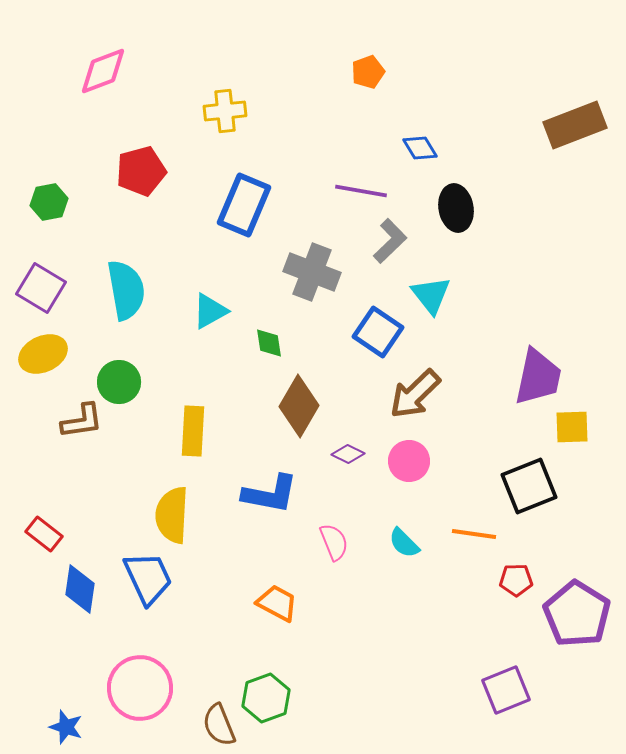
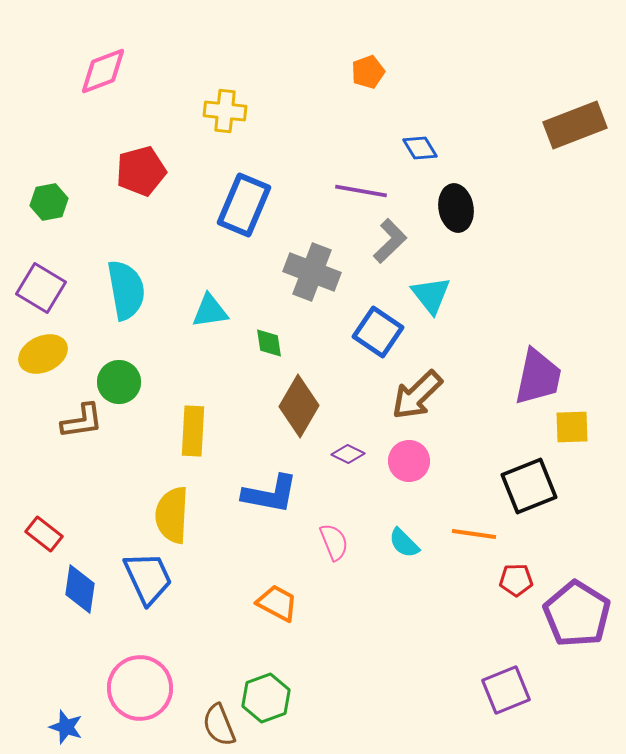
yellow cross at (225, 111): rotated 12 degrees clockwise
cyan triangle at (210, 311): rotated 21 degrees clockwise
brown arrow at (415, 394): moved 2 px right, 1 px down
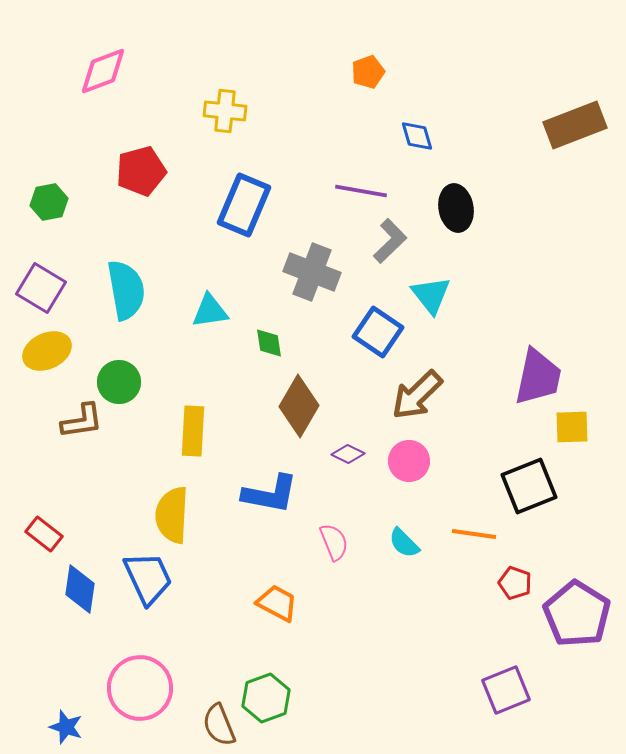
blue diamond at (420, 148): moved 3 px left, 12 px up; rotated 15 degrees clockwise
yellow ellipse at (43, 354): moved 4 px right, 3 px up
red pentagon at (516, 580): moved 1 px left, 3 px down; rotated 20 degrees clockwise
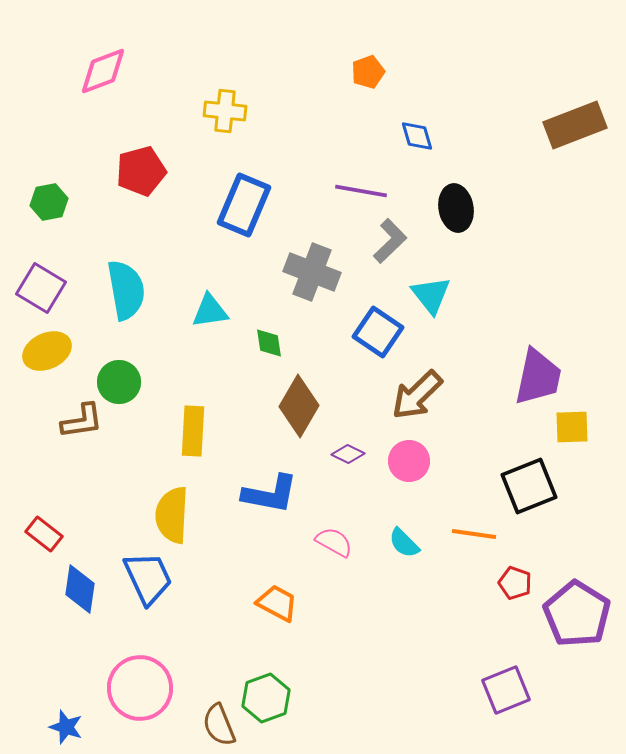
pink semicircle at (334, 542): rotated 39 degrees counterclockwise
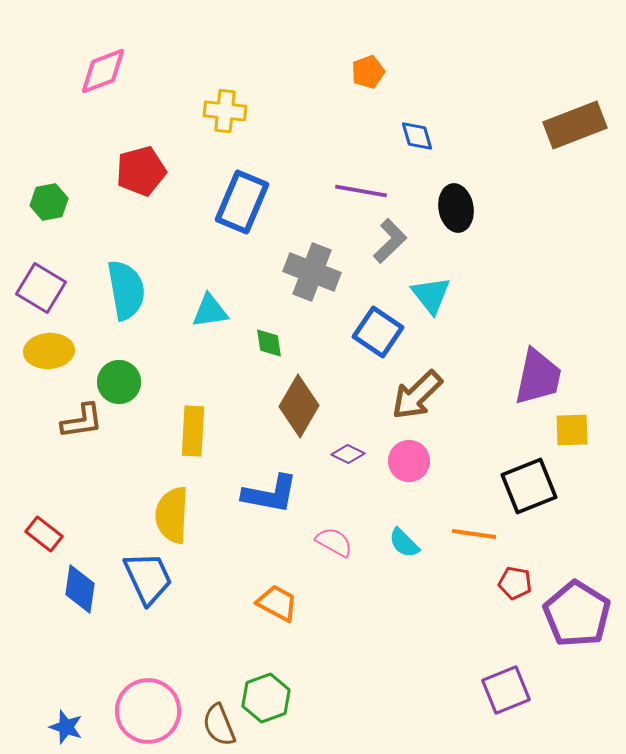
blue rectangle at (244, 205): moved 2 px left, 3 px up
yellow ellipse at (47, 351): moved 2 px right; rotated 21 degrees clockwise
yellow square at (572, 427): moved 3 px down
red pentagon at (515, 583): rotated 8 degrees counterclockwise
pink circle at (140, 688): moved 8 px right, 23 px down
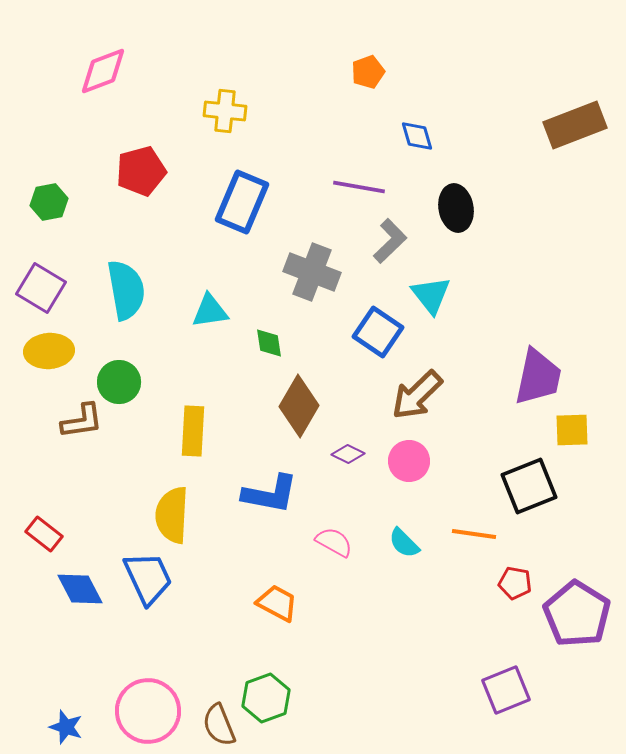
purple line at (361, 191): moved 2 px left, 4 px up
blue diamond at (80, 589): rotated 36 degrees counterclockwise
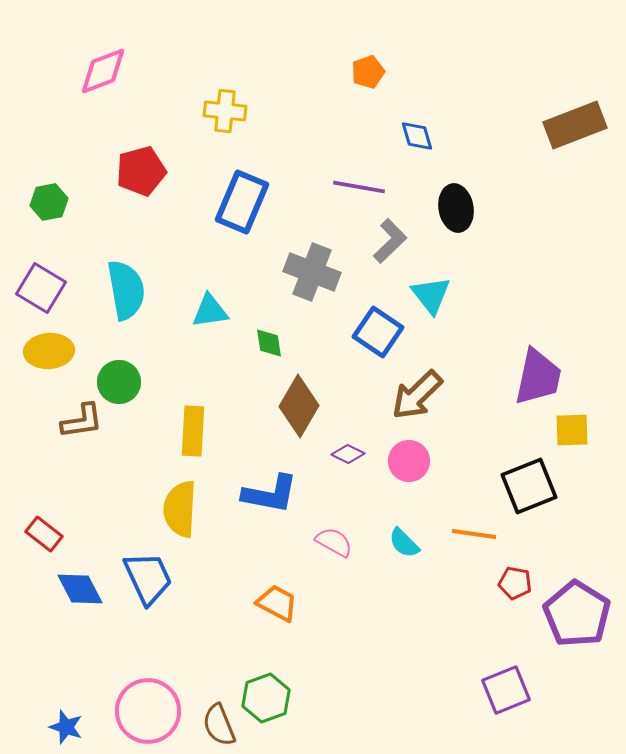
yellow semicircle at (172, 515): moved 8 px right, 6 px up
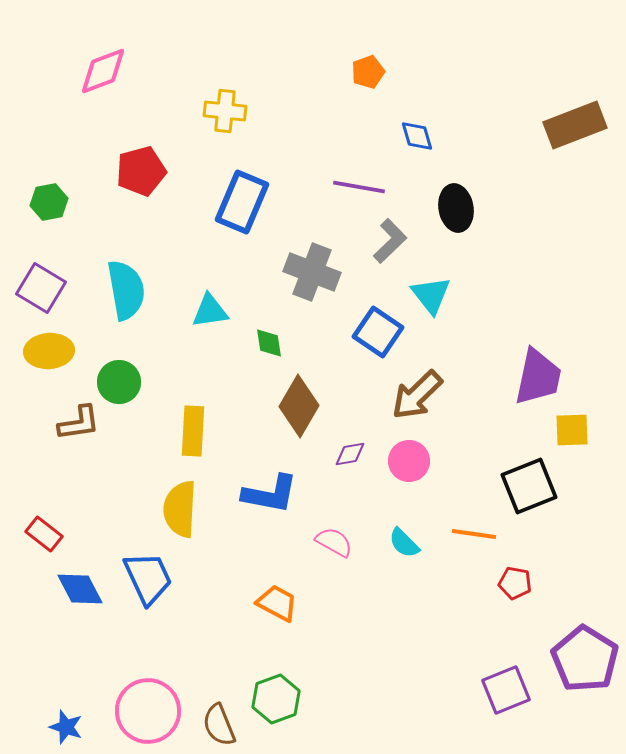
brown L-shape at (82, 421): moved 3 px left, 2 px down
purple diamond at (348, 454): moved 2 px right; rotated 36 degrees counterclockwise
purple pentagon at (577, 614): moved 8 px right, 45 px down
green hexagon at (266, 698): moved 10 px right, 1 px down
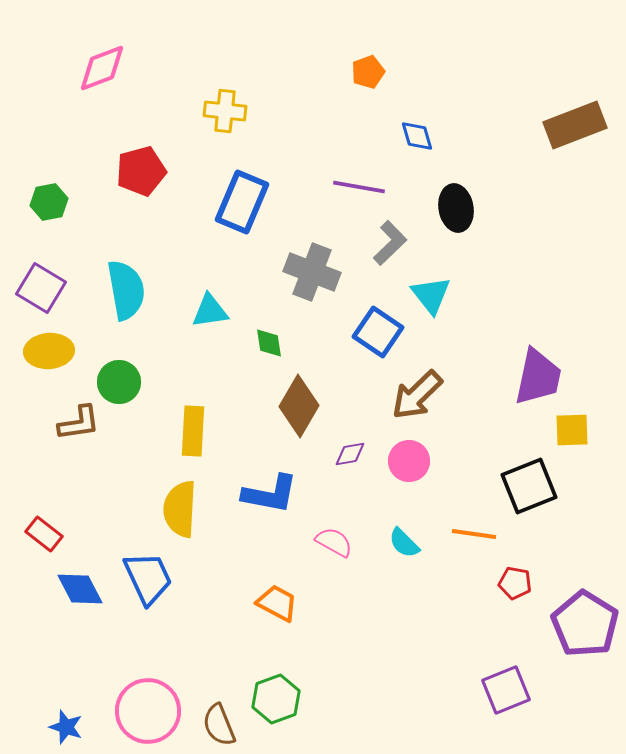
pink diamond at (103, 71): moved 1 px left, 3 px up
gray L-shape at (390, 241): moved 2 px down
purple pentagon at (585, 659): moved 35 px up
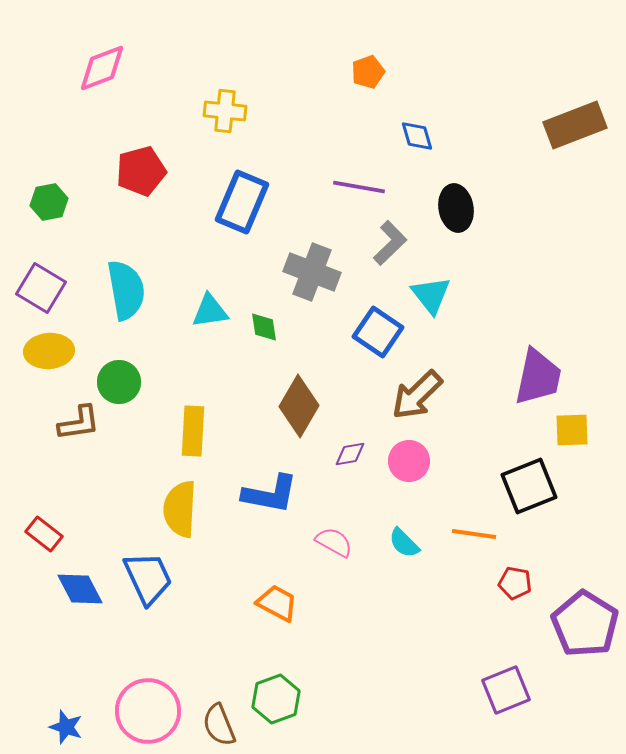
green diamond at (269, 343): moved 5 px left, 16 px up
